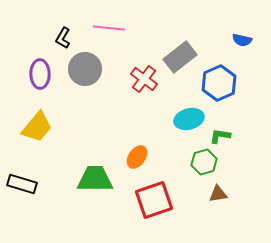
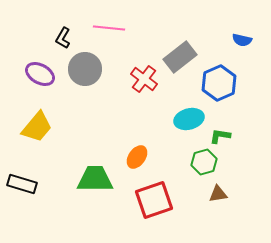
purple ellipse: rotated 60 degrees counterclockwise
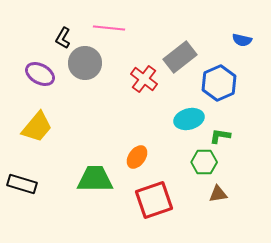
gray circle: moved 6 px up
green hexagon: rotated 15 degrees clockwise
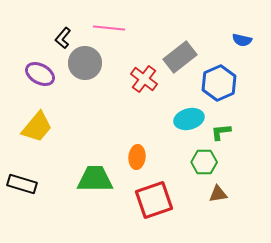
black L-shape: rotated 10 degrees clockwise
green L-shape: moved 1 px right, 4 px up; rotated 15 degrees counterclockwise
orange ellipse: rotated 30 degrees counterclockwise
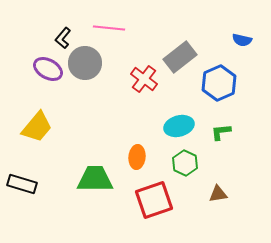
purple ellipse: moved 8 px right, 5 px up
cyan ellipse: moved 10 px left, 7 px down
green hexagon: moved 19 px left, 1 px down; rotated 25 degrees clockwise
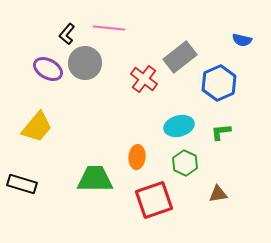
black L-shape: moved 4 px right, 4 px up
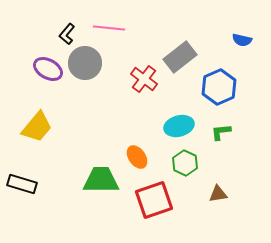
blue hexagon: moved 4 px down
orange ellipse: rotated 40 degrees counterclockwise
green trapezoid: moved 6 px right, 1 px down
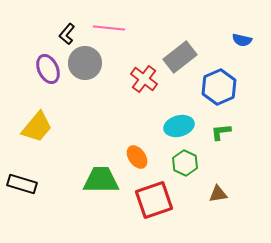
purple ellipse: rotated 36 degrees clockwise
